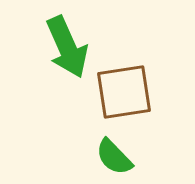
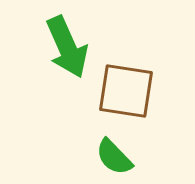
brown square: moved 2 px right, 1 px up; rotated 18 degrees clockwise
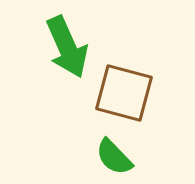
brown square: moved 2 px left, 2 px down; rotated 6 degrees clockwise
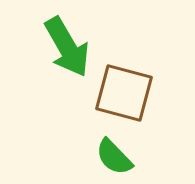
green arrow: rotated 6 degrees counterclockwise
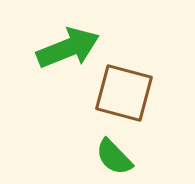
green arrow: moved 1 px right, 1 px down; rotated 82 degrees counterclockwise
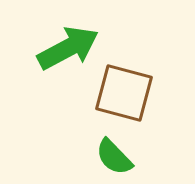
green arrow: rotated 6 degrees counterclockwise
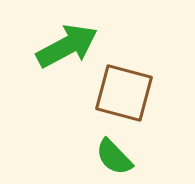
green arrow: moved 1 px left, 2 px up
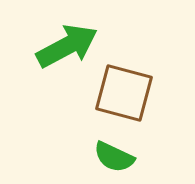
green semicircle: rotated 21 degrees counterclockwise
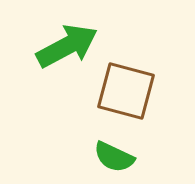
brown square: moved 2 px right, 2 px up
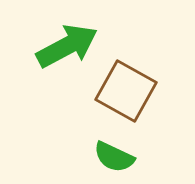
brown square: rotated 14 degrees clockwise
